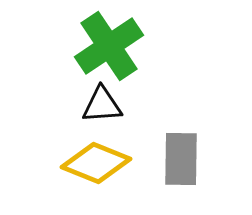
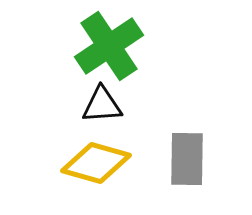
gray rectangle: moved 6 px right
yellow diamond: rotated 6 degrees counterclockwise
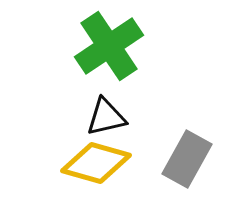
black triangle: moved 4 px right, 12 px down; rotated 9 degrees counterclockwise
gray rectangle: rotated 28 degrees clockwise
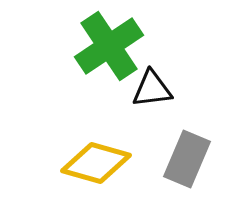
black triangle: moved 46 px right, 28 px up; rotated 6 degrees clockwise
gray rectangle: rotated 6 degrees counterclockwise
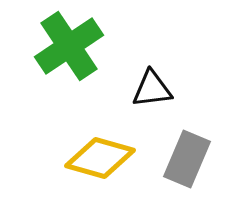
green cross: moved 40 px left
yellow diamond: moved 4 px right, 5 px up
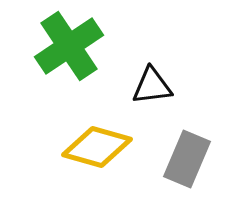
black triangle: moved 3 px up
yellow diamond: moved 3 px left, 11 px up
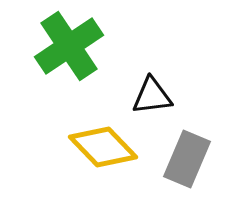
black triangle: moved 10 px down
yellow diamond: moved 6 px right; rotated 30 degrees clockwise
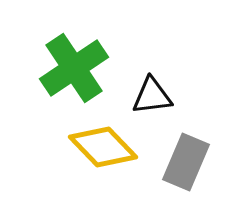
green cross: moved 5 px right, 22 px down
gray rectangle: moved 1 px left, 3 px down
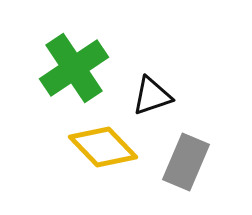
black triangle: rotated 12 degrees counterclockwise
